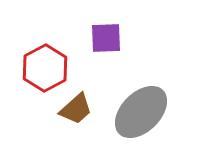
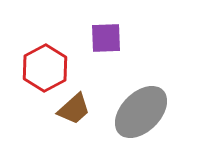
brown trapezoid: moved 2 px left
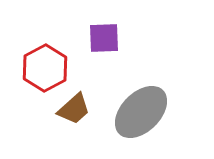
purple square: moved 2 px left
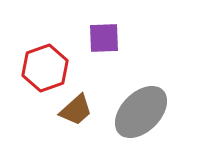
red hexagon: rotated 9 degrees clockwise
brown trapezoid: moved 2 px right, 1 px down
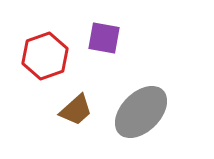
purple square: rotated 12 degrees clockwise
red hexagon: moved 12 px up
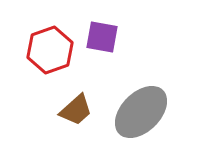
purple square: moved 2 px left, 1 px up
red hexagon: moved 5 px right, 6 px up
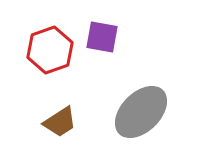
brown trapezoid: moved 16 px left, 12 px down; rotated 9 degrees clockwise
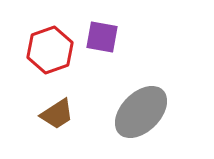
brown trapezoid: moved 3 px left, 8 px up
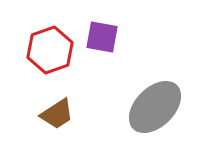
gray ellipse: moved 14 px right, 5 px up
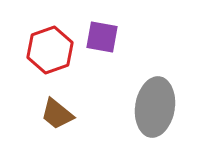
gray ellipse: rotated 36 degrees counterclockwise
brown trapezoid: rotated 72 degrees clockwise
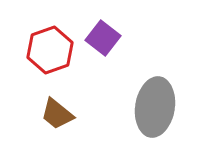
purple square: moved 1 px right, 1 px down; rotated 28 degrees clockwise
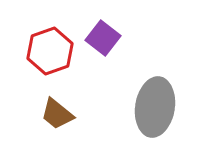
red hexagon: moved 1 px down
